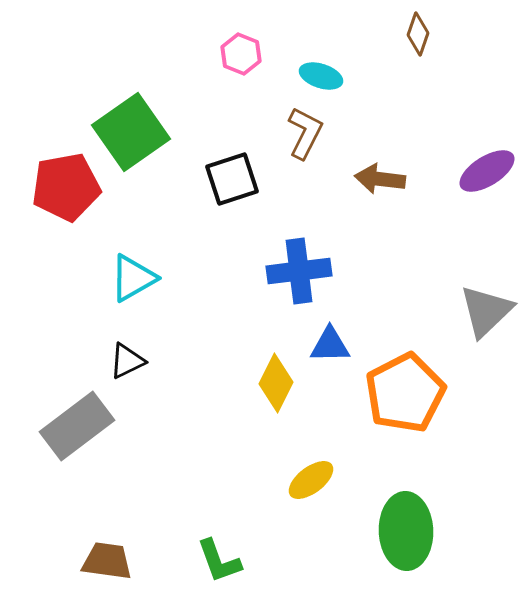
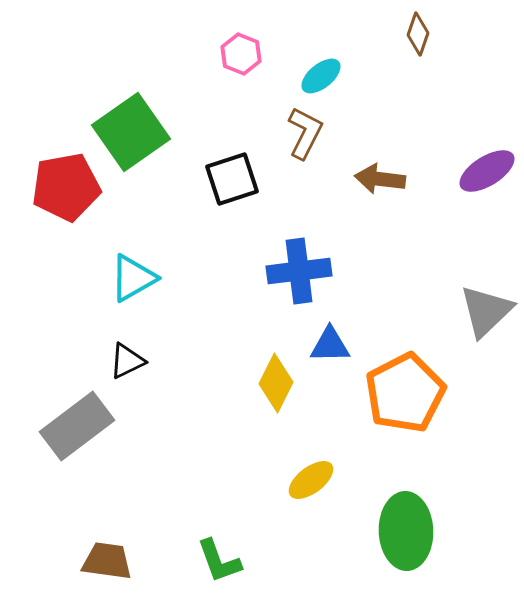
cyan ellipse: rotated 57 degrees counterclockwise
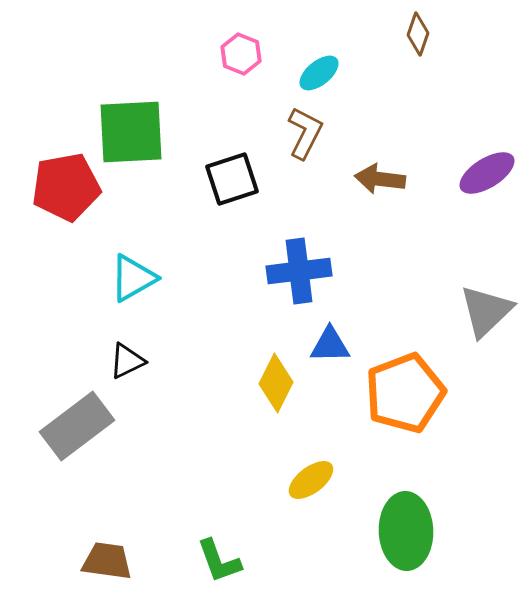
cyan ellipse: moved 2 px left, 3 px up
green square: rotated 32 degrees clockwise
purple ellipse: moved 2 px down
orange pentagon: rotated 6 degrees clockwise
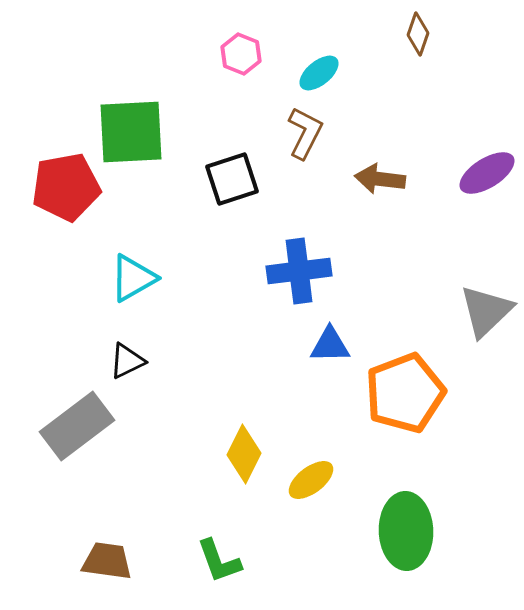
yellow diamond: moved 32 px left, 71 px down
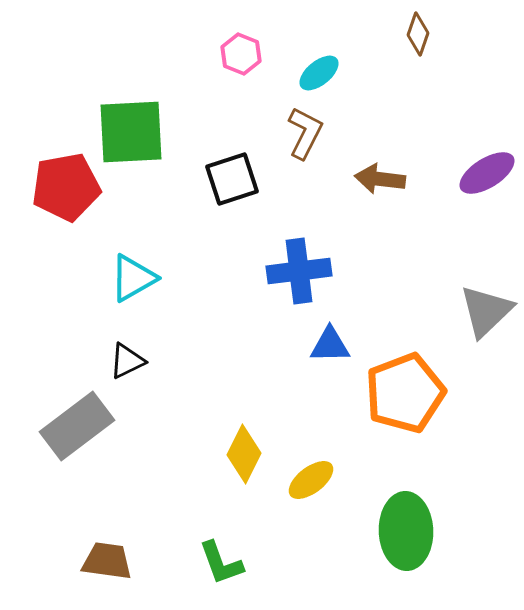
green L-shape: moved 2 px right, 2 px down
